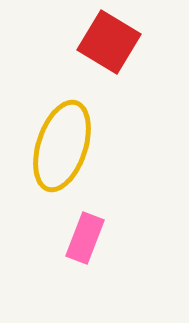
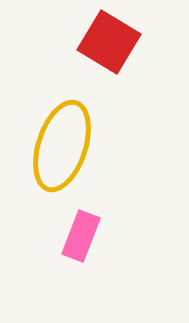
pink rectangle: moved 4 px left, 2 px up
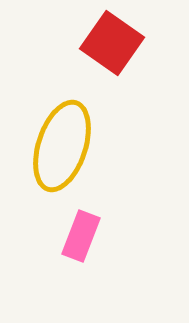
red square: moved 3 px right, 1 px down; rotated 4 degrees clockwise
